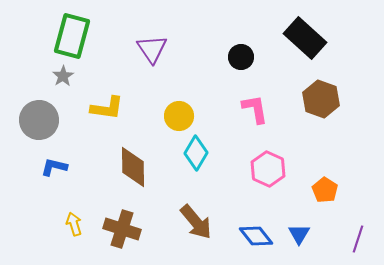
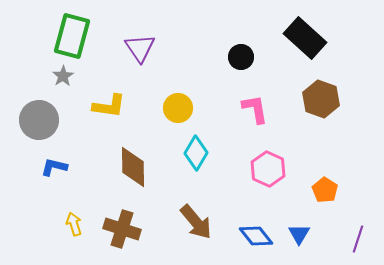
purple triangle: moved 12 px left, 1 px up
yellow L-shape: moved 2 px right, 2 px up
yellow circle: moved 1 px left, 8 px up
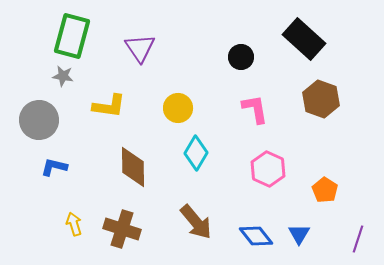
black rectangle: moved 1 px left, 1 px down
gray star: rotated 30 degrees counterclockwise
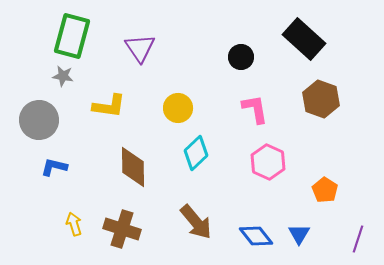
cyan diamond: rotated 16 degrees clockwise
pink hexagon: moved 7 px up
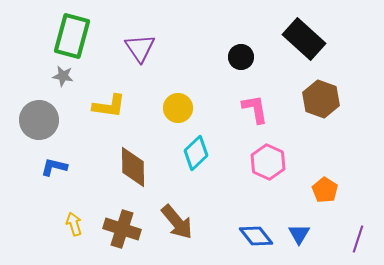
brown arrow: moved 19 px left
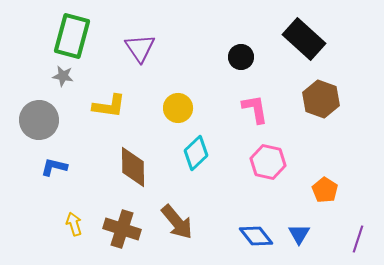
pink hexagon: rotated 12 degrees counterclockwise
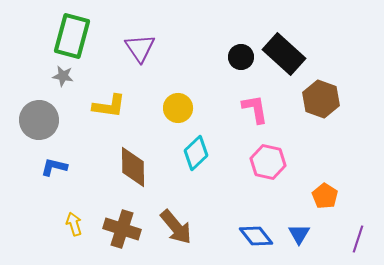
black rectangle: moved 20 px left, 15 px down
orange pentagon: moved 6 px down
brown arrow: moved 1 px left, 5 px down
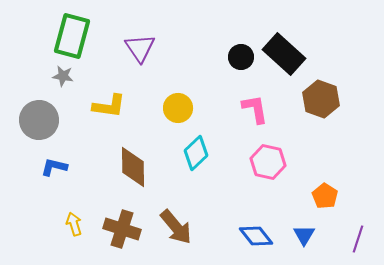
blue triangle: moved 5 px right, 1 px down
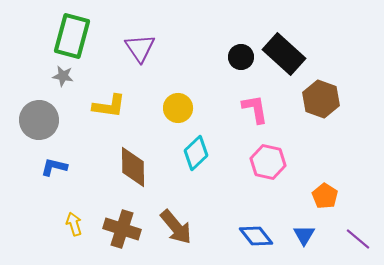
purple line: rotated 68 degrees counterclockwise
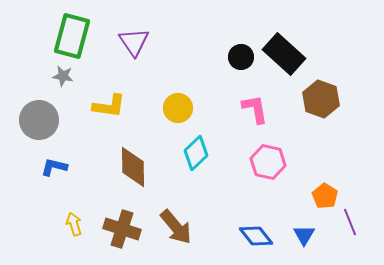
purple triangle: moved 6 px left, 6 px up
purple line: moved 8 px left, 17 px up; rotated 28 degrees clockwise
